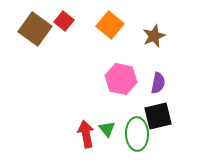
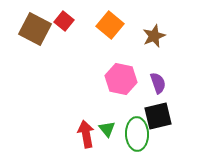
brown square: rotated 8 degrees counterclockwise
purple semicircle: rotated 30 degrees counterclockwise
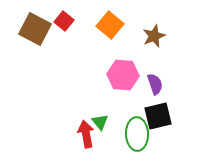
pink hexagon: moved 2 px right, 4 px up; rotated 8 degrees counterclockwise
purple semicircle: moved 3 px left, 1 px down
green triangle: moved 7 px left, 7 px up
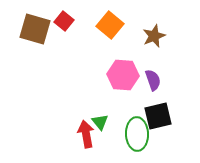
brown square: rotated 12 degrees counterclockwise
purple semicircle: moved 2 px left, 4 px up
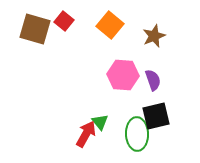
black square: moved 2 px left
red arrow: rotated 40 degrees clockwise
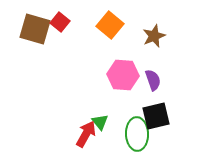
red square: moved 4 px left, 1 px down
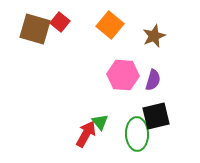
purple semicircle: rotated 35 degrees clockwise
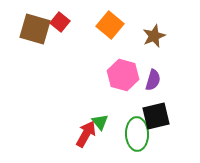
pink hexagon: rotated 12 degrees clockwise
